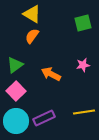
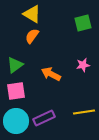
pink square: rotated 36 degrees clockwise
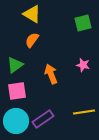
orange semicircle: moved 4 px down
pink star: rotated 24 degrees clockwise
orange arrow: rotated 42 degrees clockwise
pink square: moved 1 px right
purple rectangle: moved 1 px left, 1 px down; rotated 10 degrees counterclockwise
